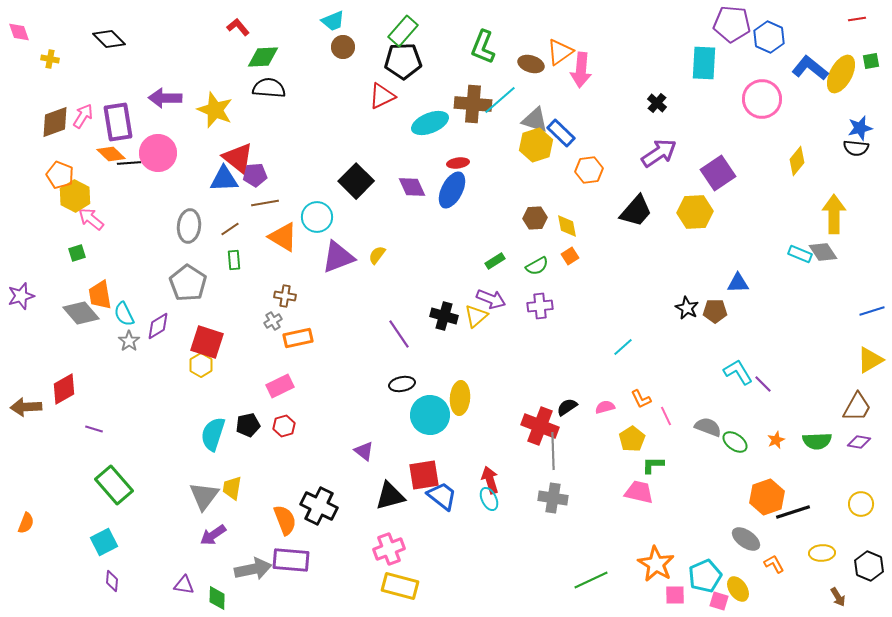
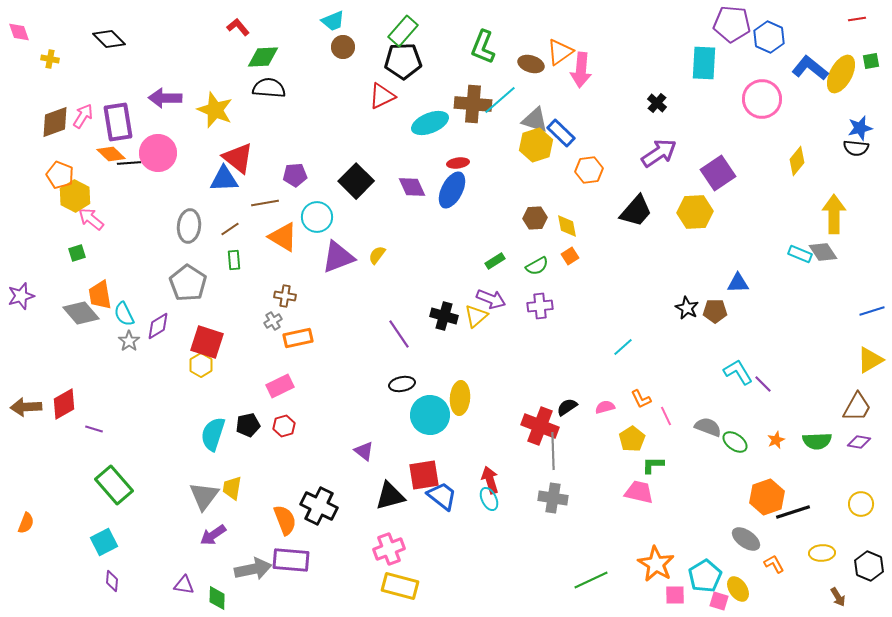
purple pentagon at (255, 175): moved 40 px right
red diamond at (64, 389): moved 15 px down
cyan pentagon at (705, 576): rotated 8 degrees counterclockwise
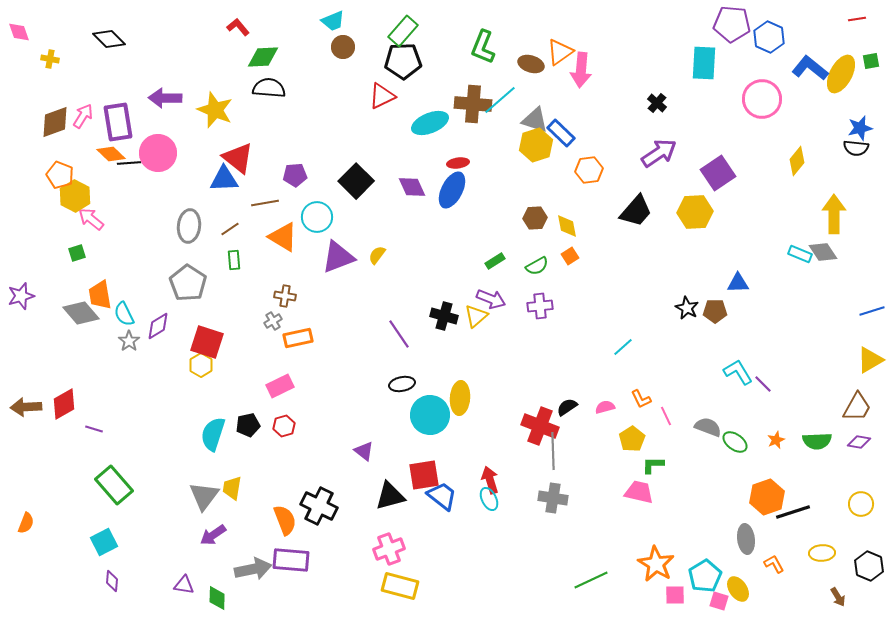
gray ellipse at (746, 539): rotated 48 degrees clockwise
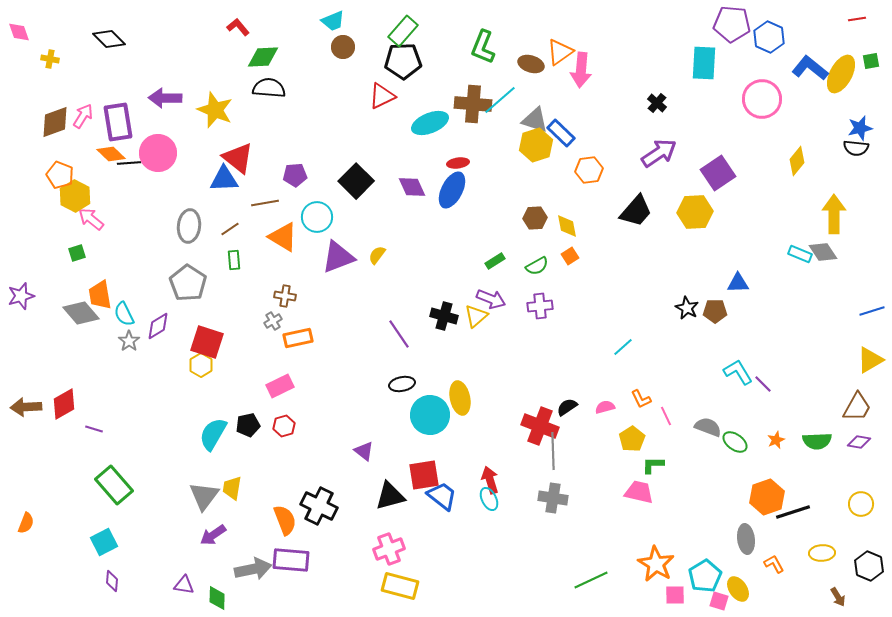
yellow ellipse at (460, 398): rotated 16 degrees counterclockwise
cyan semicircle at (213, 434): rotated 12 degrees clockwise
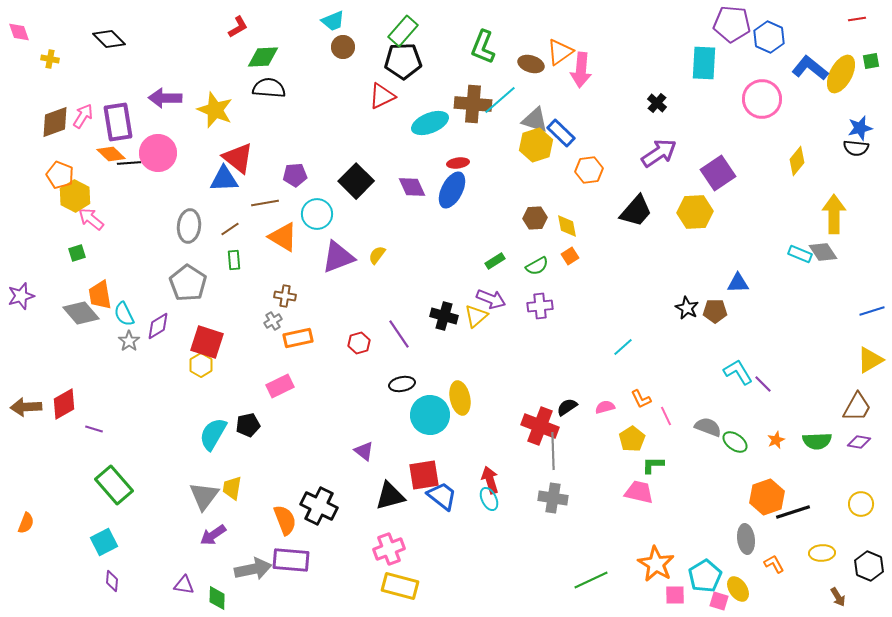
red L-shape at (238, 27): rotated 100 degrees clockwise
cyan circle at (317, 217): moved 3 px up
red hexagon at (284, 426): moved 75 px right, 83 px up
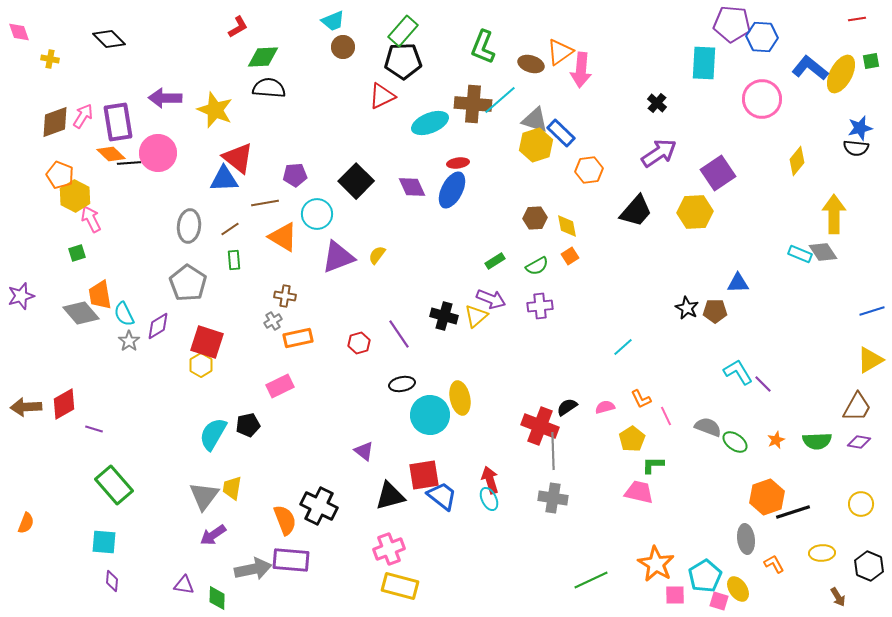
blue hexagon at (769, 37): moved 7 px left; rotated 20 degrees counterclockwise
pink arrow at (91, 219): rotated 24 degrees clockwise
cyan square at (104, 542): rotated 32 degrees clockwise
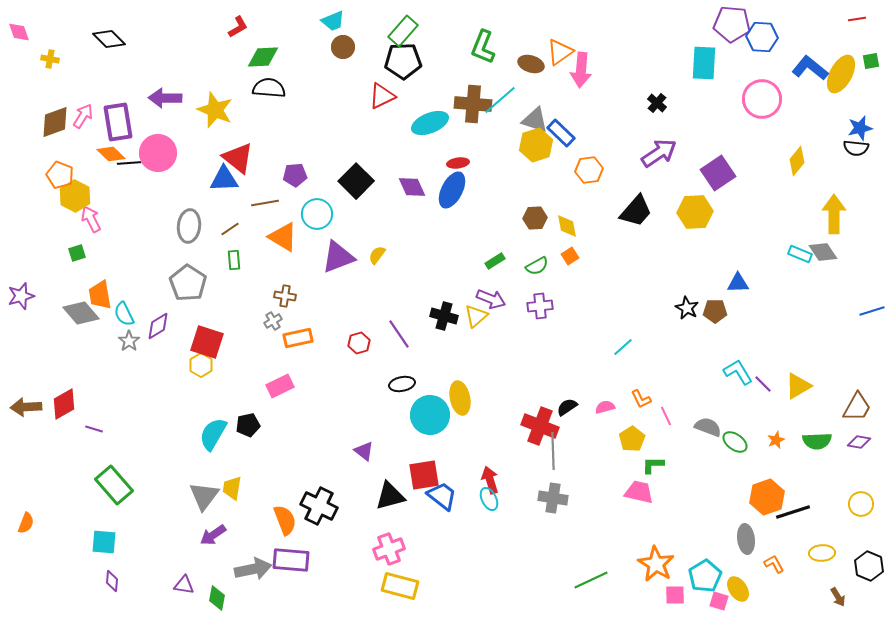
yellow triangle at (870, 360): moved 72 px left, 26 px down
green diamond at (217, 598): rotated 10 degrees clockwise
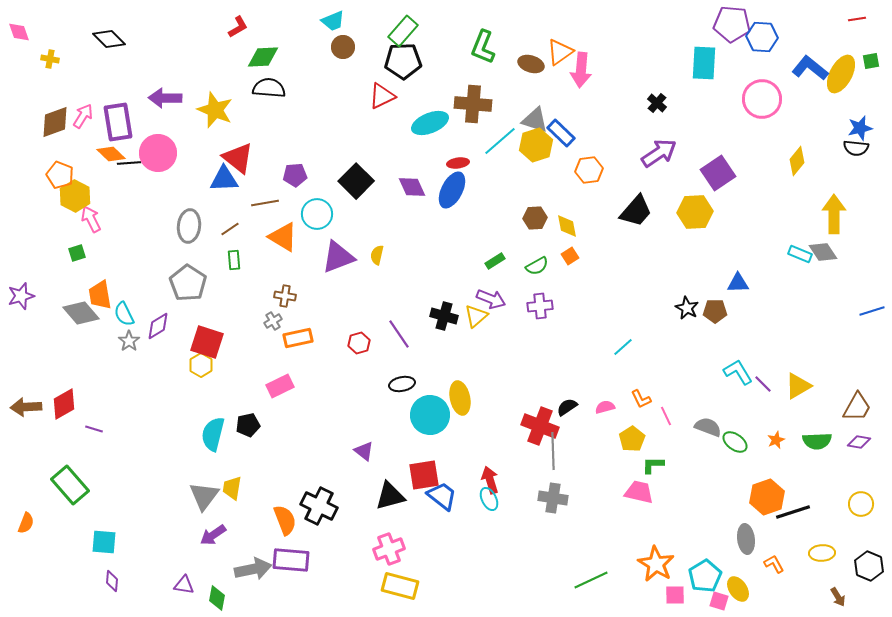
cyan line at (500, 100): moved 41 px down
yellow semicircle at (377, 255): rotated 24 degrees counterclockwise
cyan semicircle at (213, 434): rotated 16 degrees counterclockwise
green rectangle at (114, 485): moved 44 px left
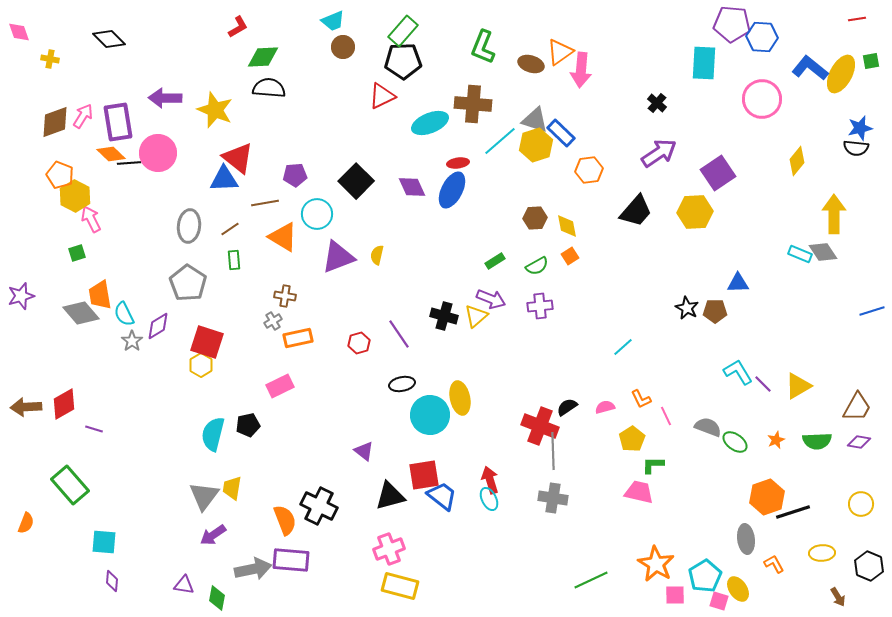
gray star at (129, 341): moved 3 px right
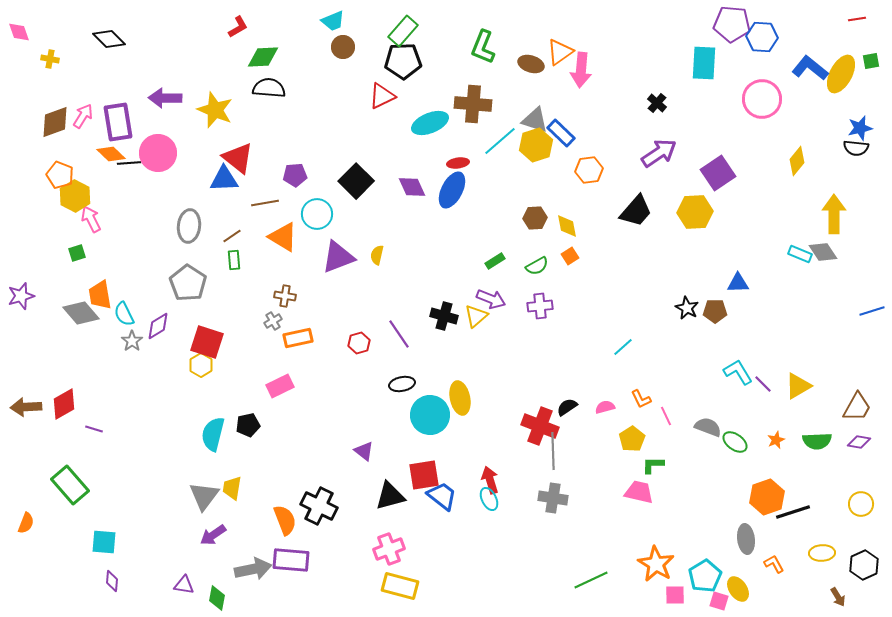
brown line at (230, 229): moved 2 px right, 7 px down
black hexagon at (869, 566): moved 5 px left, 1 px up; rotated 12 degrees clockwise
